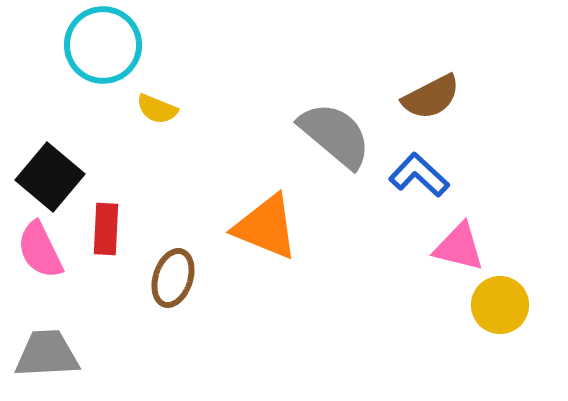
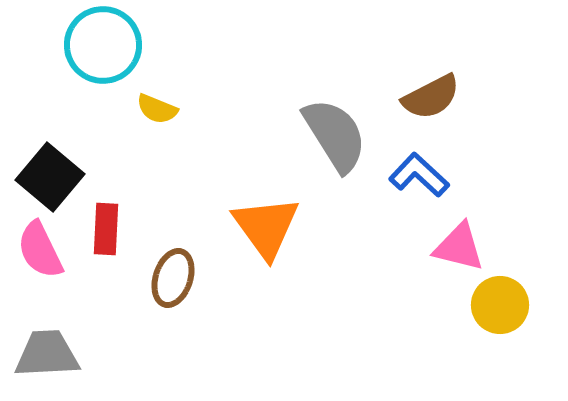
gray semicircle: rotated 18 degrees clockwise
orange triangle: rotated 32 degrees clockwise
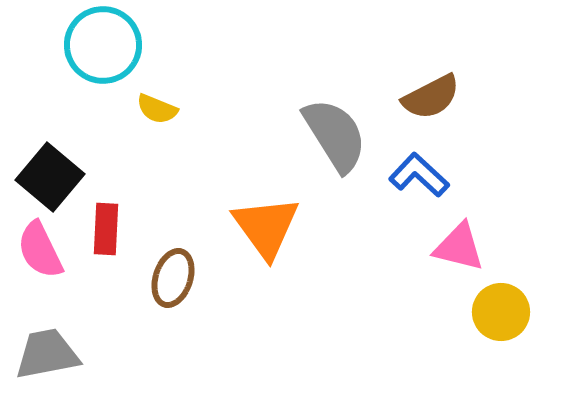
yellow circle: moved 1 px right, 7 px down
gray trapezoid: rotated 8 degrees counterclockwise
